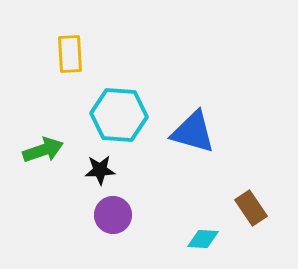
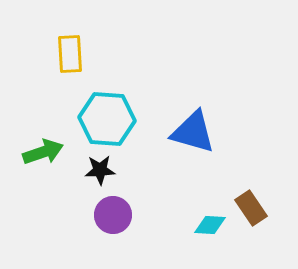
cyan hexagon: moved 12 px left, 4 px down
green arrow: moved 2 px down
cyan diamond: moved 7 px right, 14 px up
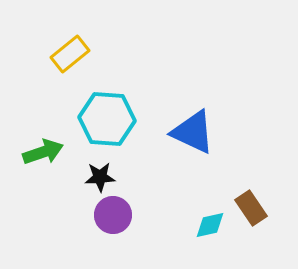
yellow rectangle: rotated 54 degrees clockwise
blue triangle: rotated 9 degrees clockwise
black star: moved 7 px down
cyan diamond: rotated 16 degrees counterclockwise
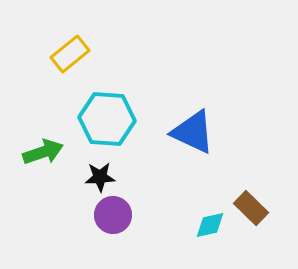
brown rectangle: rotated 12 degrees counterclockwise
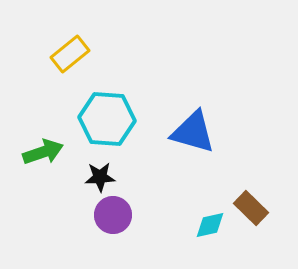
blue triangle: rotated 9 degrees counterclockwise
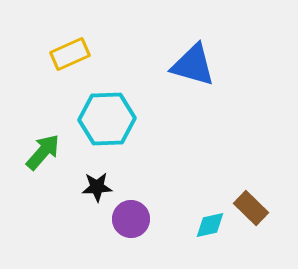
yellow rectangle: rotated 15 degrees clockwise
cyan hexagon: rotated 6 degrees counterclockwise
blue triangle: moved 67 px up
green arrow: rotated 30 degrees counterclockwise
black star: moved 3 px left, 10 px down
purple circle: moved 18 px right, 4 px down
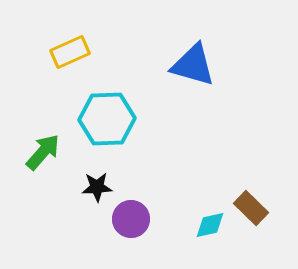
yellow rectangle: moved 2 px up
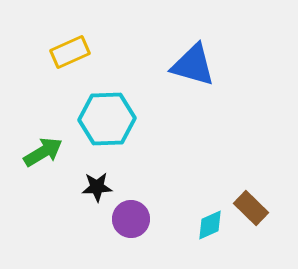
green arrow: rotated 18 degrees clockwise
cyan diamond: rotated 12 degrees counterclockwise
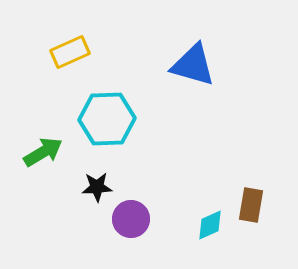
brown rectangle: moved 3 px up; rotated 56 degrees clockwise
